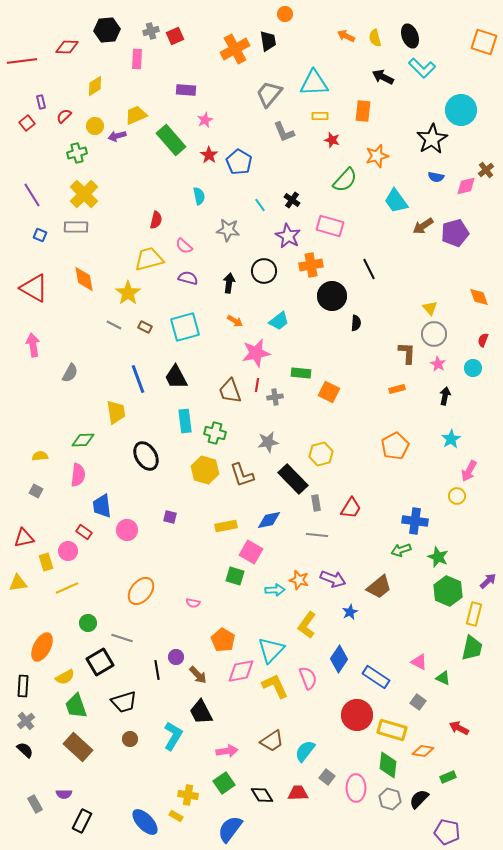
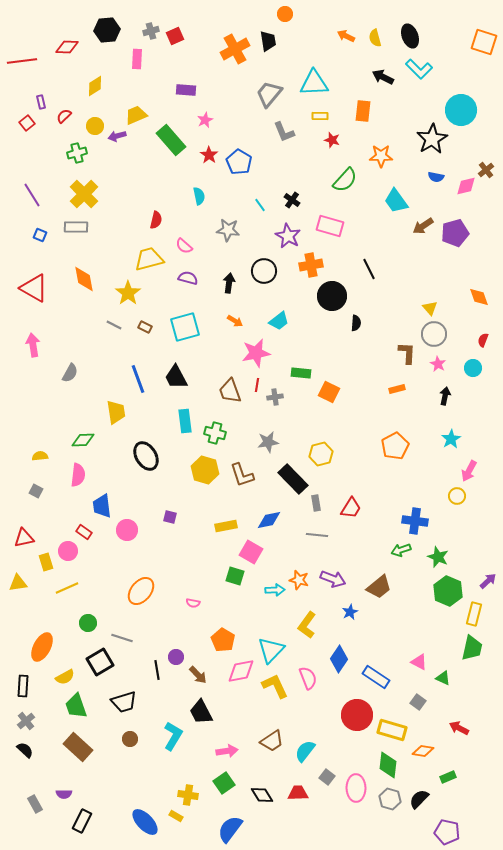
cyan L-shape at (422, 68): moved 3 px left, 1 px down
orange star at (377, 156): moved 4 px right; rotated 15 degrees clockwise
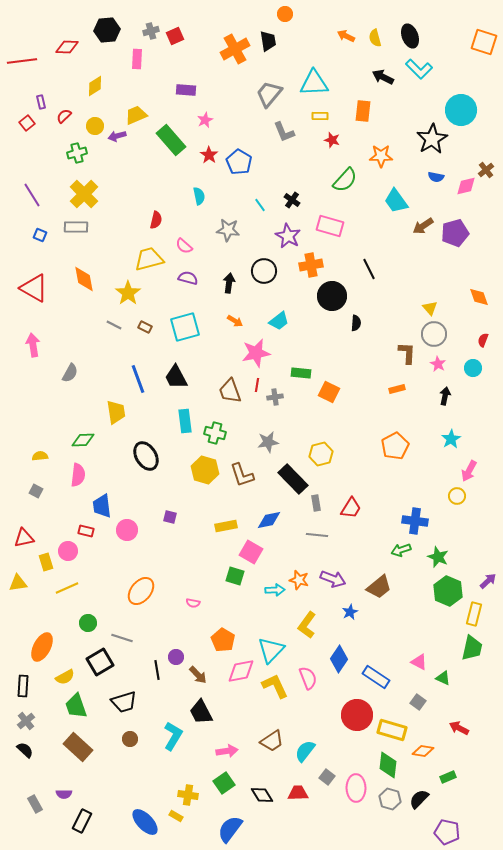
red rectangle at (84, 532): moved 2 px right, 1 px up; rotated 21 degrees counterclockwise
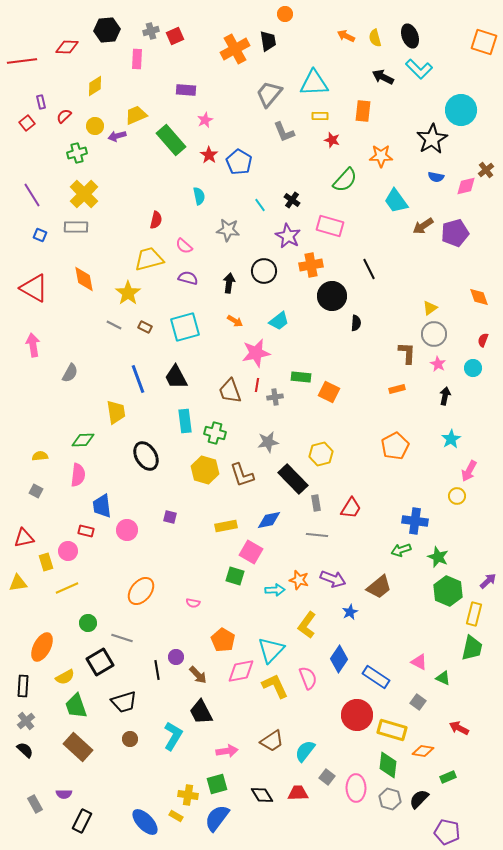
yellow triangle at (430, 308): rotated 35 degrees clockwise
green rectangle at (301, 373): moved 4 px down
green square at (224, 783): moved 7 px left, 1 px down; rotated 20 degrees clockwise
blue semicircle at (230, 829): moved 13 px left, 11 px up
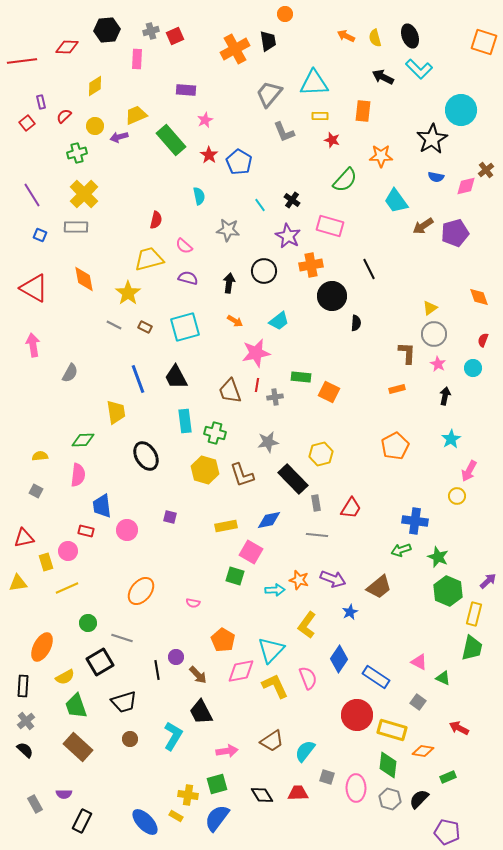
purple arrow at (117, 136): moved 2 px right, 1 px down
gray square at (327, 777): rotated 21 degrees counterclockwise
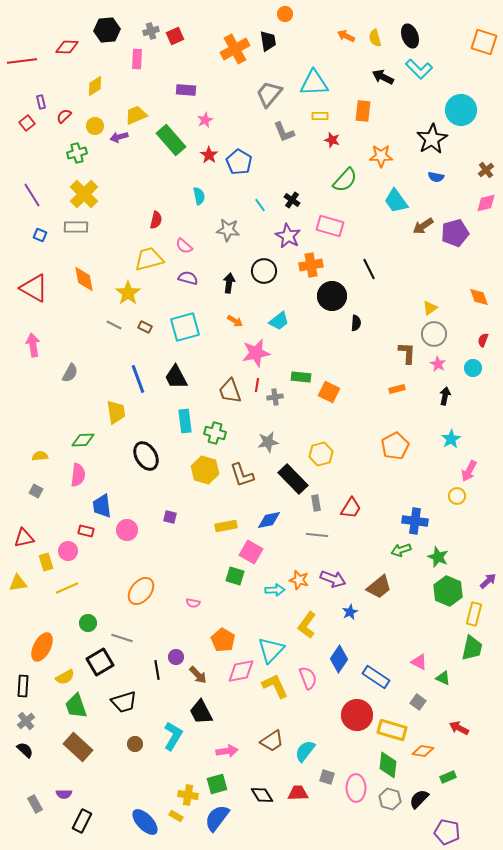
pink diamond at (466, 186): moved 20 px right, 17 px down
brown circle at (130, 739): moved 5 px right, 5 px down
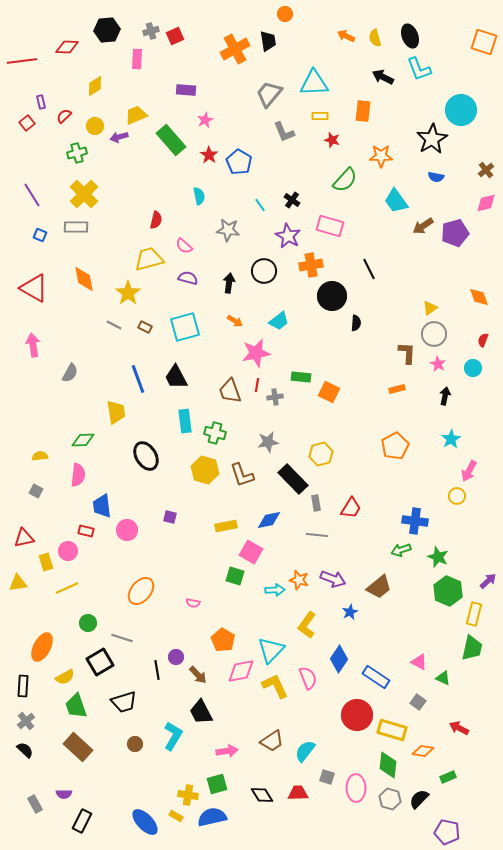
cyan L-shape at (419, 69): rotated 24 degrees clockwise
blue semicircle at (217, 818): moved 5 px left, 1 px up; rotated 40 degrees clockwise
